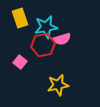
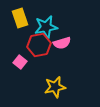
pink semicircle: moved 4 px down
red hexagon: moved 4 px left
yellow star: moved 3 px left, 2 px down
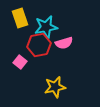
pink semicircle: moved 2 px right
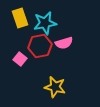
cyan star: moved 1 px left, 4 px up
red hexagon: moved 1 px right, 1 px down
pink square: moved 3 px up
yellow star: rotated 25 degrees clockwise
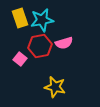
cyan star: moved 3 px left, 3 px up
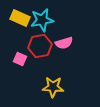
yellow rectangle: rotated 48 degrees counterclockwise
pink square: rotated 16 degrees counterclockwise
yellow star: moved 2 px left; rotated 10 degrees counterclockwise
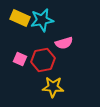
red hexagon: moved 3 px right, 14 px down
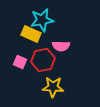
yellow rectangle: moved 11 px right, 16 px down
pink semicircle: moved 3 px left, 3 px down; rotated 18 degrees clockwise
pink square: moved 3 px down
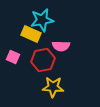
pink square: moved 7 px left, 5 px up
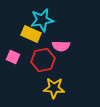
yellow star: moved 1 px right, 1 px down
